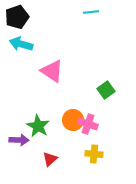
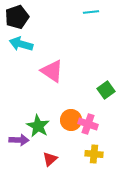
orange circle: moved 2 px left
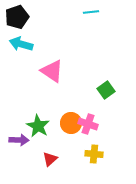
orange circle: moved 3 px down
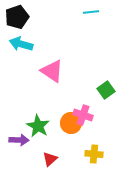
pink cross: moved 5 px left, 9 px up
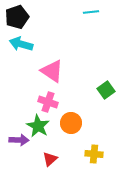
pink cross: moved 35 px left, 13 px up
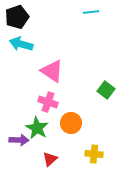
green square: rotated 18 degrees counterclockwise
green star: moved 1 px left, 2 px down
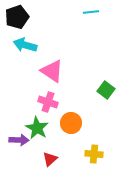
cyan arrow: moved 4 px right, 1 px down
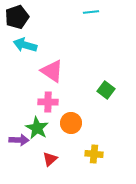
pink cross: rotated 18 degrees counterclockwise
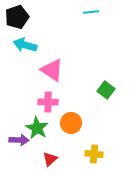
pink triangle: moved 1 px up
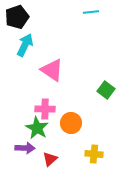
cyan arrow: rotated 100 degrees clockwise
pink cross: moved 3 px left, 7 px down
purple arrow: moved 6 px right, 8 px down
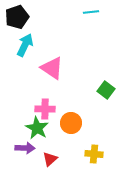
pink triangle: moved 2 px up
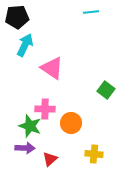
black pentagon: rotated 15 degrees clockwise
green star: moved 7 px left, 2 px up; rotated 10 degrees counterclockwise
